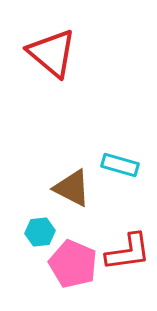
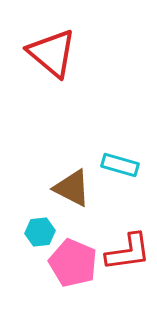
pink pentagon: moved 1 px up
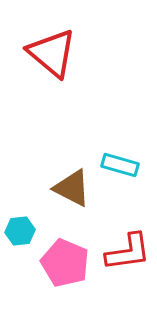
cyan hexagon: moved 20 px left, 1 px up
pink pentagon: moved 8 px left
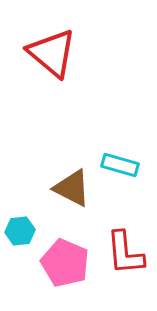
red L-shape: moved 3 px left, 1 px down; rotated 93 degrees clockwise
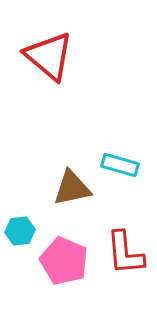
red triangle: moved 3 px left, 3 px down
brown triangle: rotated 39 degrees counterclockwise
pink pentagon: moved 1 px left, 2 px up
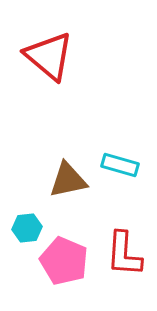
brown triangle: moved 4 px left, 8 px up
cyan hexagon: moved 7 px right, 3 px up
red L-shape: moved 1 px left, 1 px down; rotated 9 degrees clockwise
